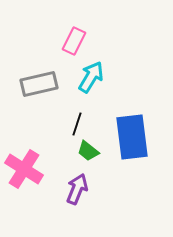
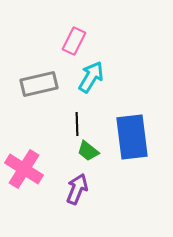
black line: rotated 20 degrees counterclockwise
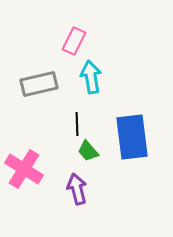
cyan arrow: rotated 40 degrees counterclockwise
green trapezoid: rotated 10 degrees clockwise
purple arrow: rotated 36 degrees counterclockwise
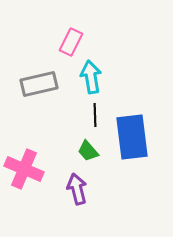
pink rectangle: moved 3 px left, 1 px down
black line: moved 18 px right, 9 px up
pink cross: rotated 9 degrees counterclockwise
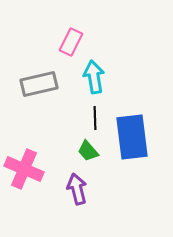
cyan arrow: moved 3 px right
black line: moved 3 px down
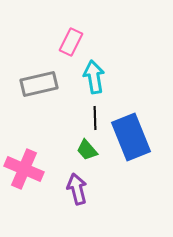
blue rectangle: moved 1 px left; rotated 15 degrees counterclockwise
green trapezoid: moved 1 px left, 1 px up
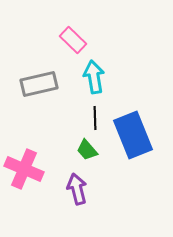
pink rectangle: moved 2 px right, 2 px up; rotated 72 degrees counterclockwise
blue rectangle: moved 2 px right, 2 px up
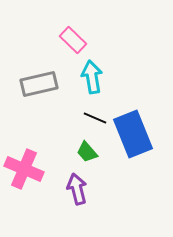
cyan arrow: moved 2 px left
black line: rotated 65 degrees counterclockwise
blue rectangle: moved 1 px up
green trapezoid: moved 2 px down
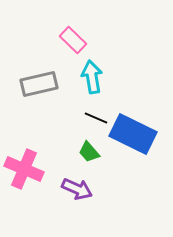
black line: moved 1 px right
blue rectangle: rotated 42 degrees counterclockwise
green trapezoid: moved 2 px right
purple arrow: rotated 128 degrees clockwise
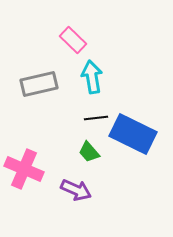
black line: rotated 30 degrees counterclockwise
purple arrow: moved 1 px left, 1 px down
